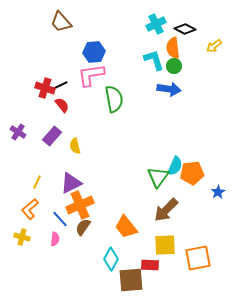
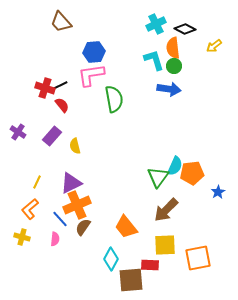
orange cross: moved 3 px left
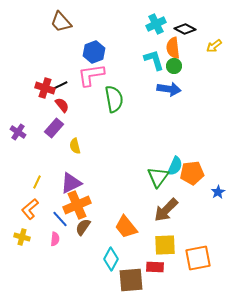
blue hexagon: rotated 15 degrees counterclockwise
purple rectangle: moved 2 px right, 8 px up
red rectangle: moved 5 px right, 2 px down
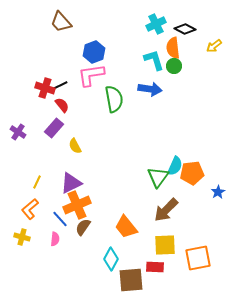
blue arrow: moved 19 px left
yellow semicircle: rotated 14 degrees counterclockwise
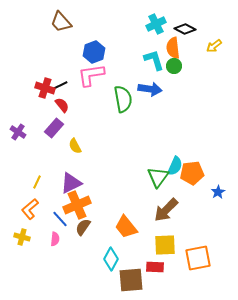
green semicircle: moved 9 px right
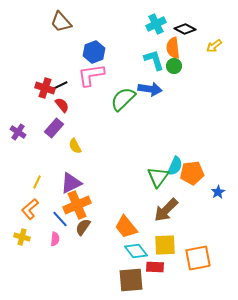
green semicircle: rotated 124 degrees counterclockwise
cyan diamond: moved 25 px right, 8 px up; rotated 65 degrees counterclockwise
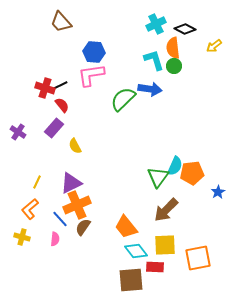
blue hexagon: rotated 25 degrees clockwise
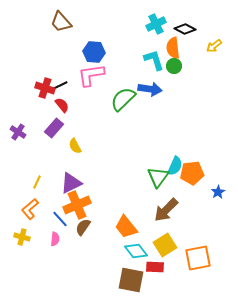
yellow square: rotated 30 degrees counterclockwise
brown square: rotated 16 degrees clockwise
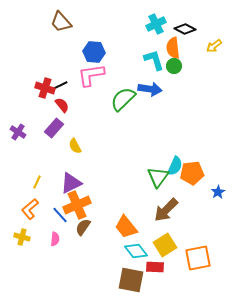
blue line: moved 4 px up
